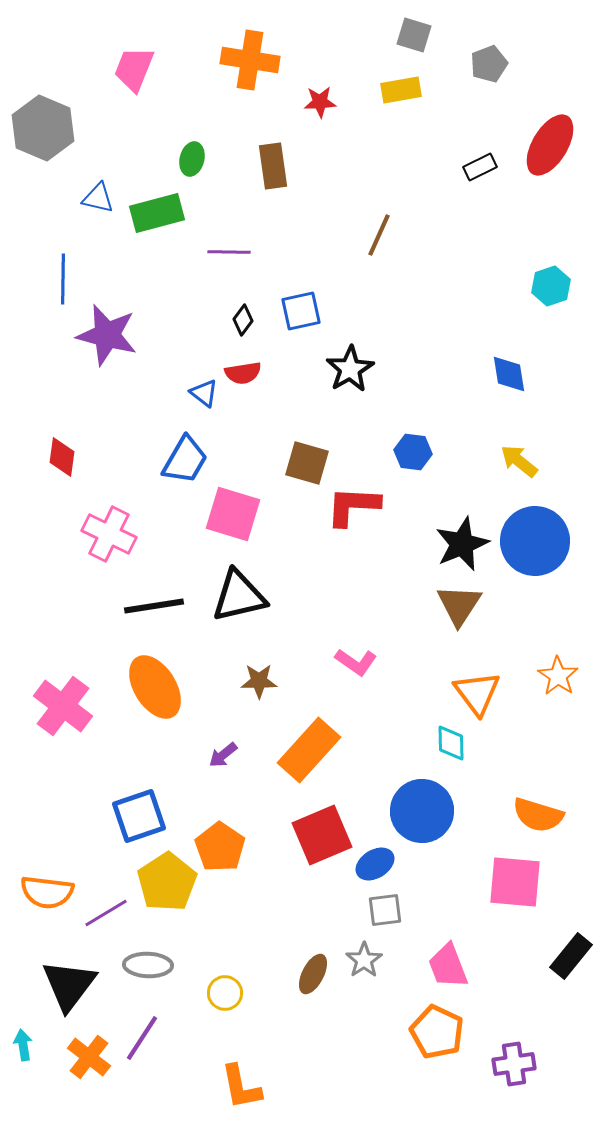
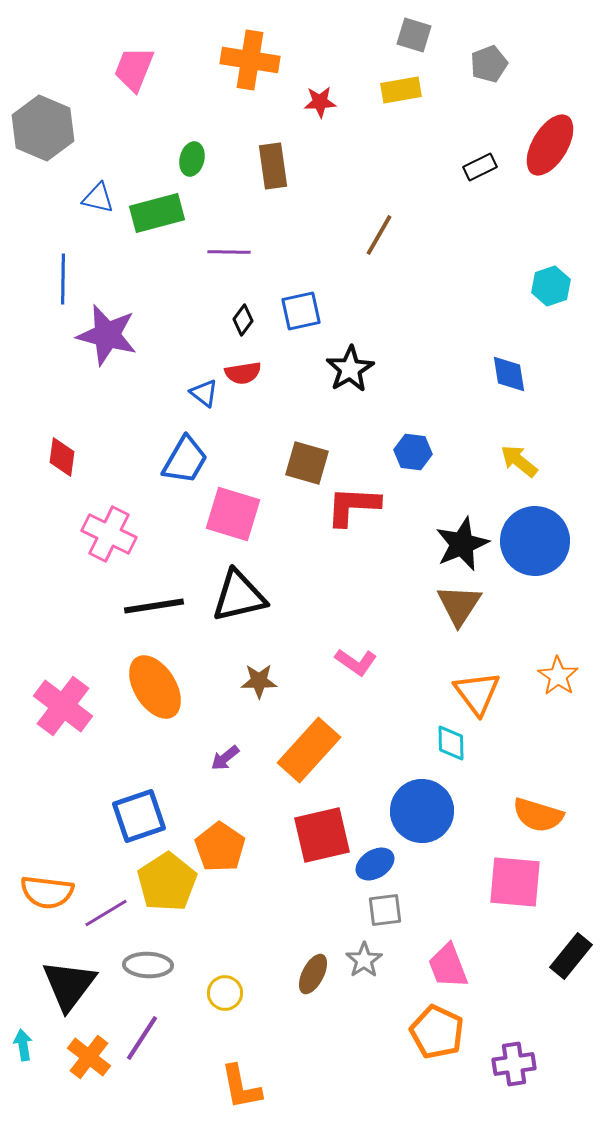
brown line at (379, 235): rotated 6 degrees clockwise
purple arrow at (223, 755): moved 2 px right, 3 px down
red square at (322, 835): rotated 10 degrees clockwise
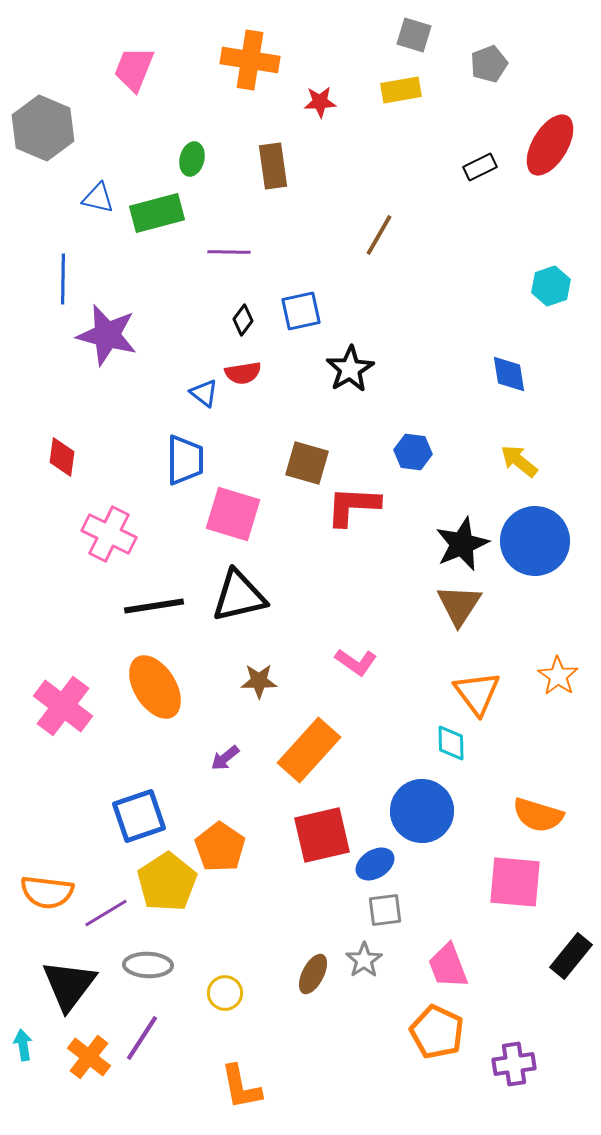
blue trapezoid at (185, 460): rotated 30 degrees counterclockwise
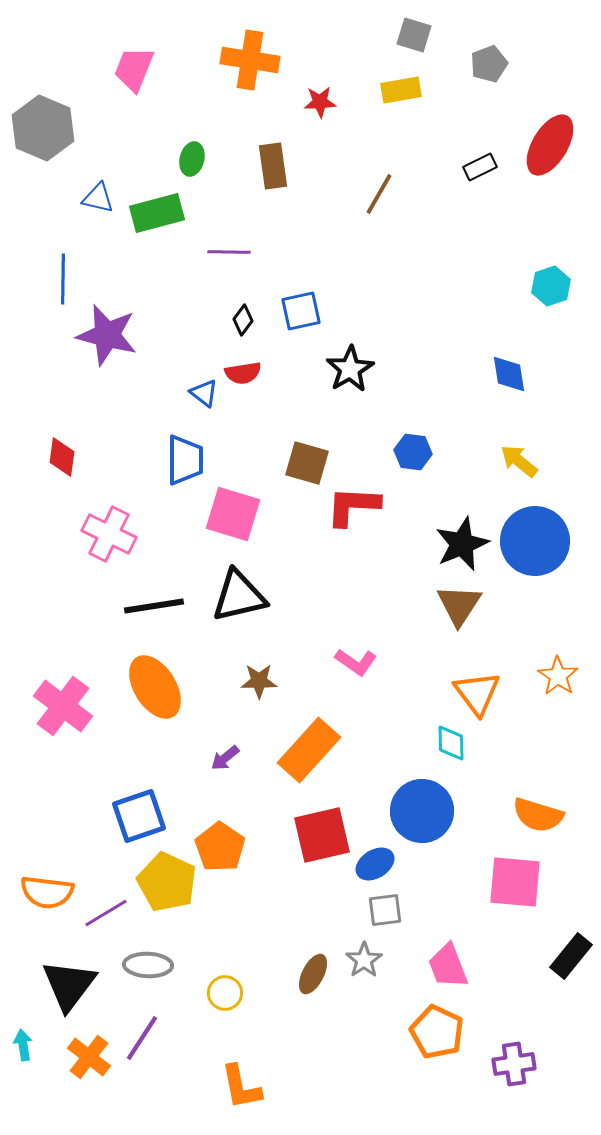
brown line at (379, 235): moved 41 px up
yellow pentagon at (167, 882): rotated 14 degrees counterclockwise
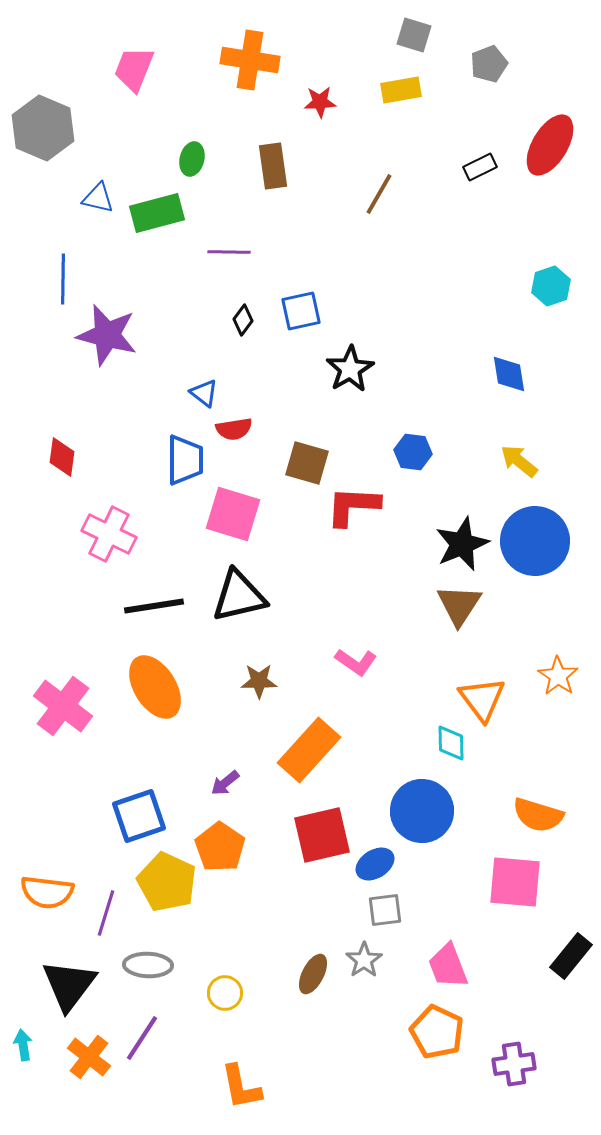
red semicircle at (243, 373): moved 9 px left, 56 px down
orange triangle at (477, 693): moved 5 px right, 6 px down
purple arrow at (225, 758): moved 25 px down
purple line at (106, 913): rotated 42 degrees counterclockwise
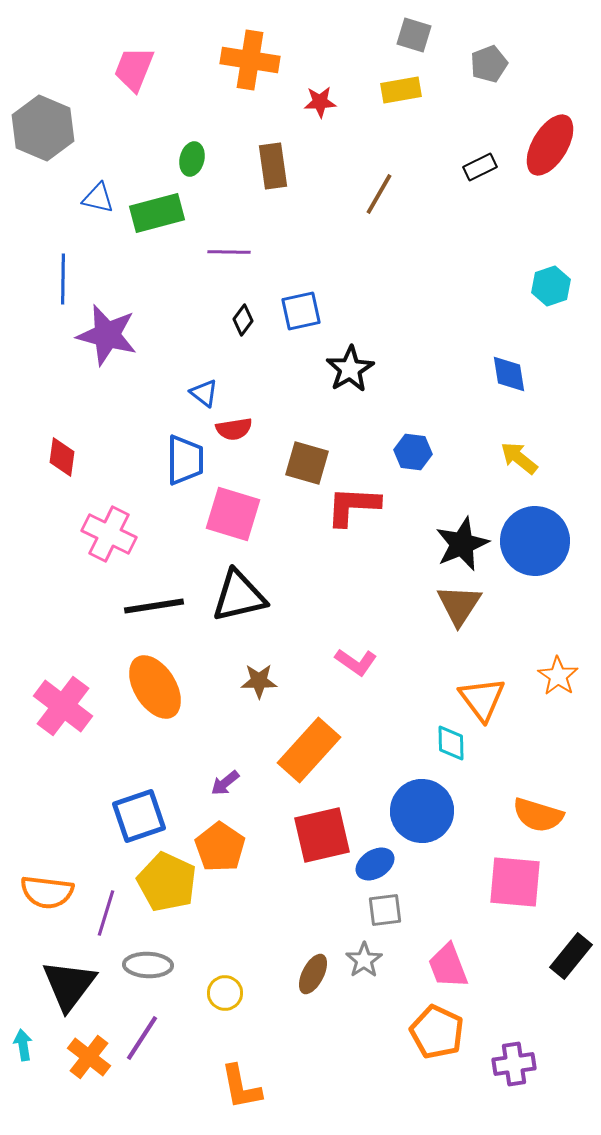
yellow arrow at (519, 461): moved 3 px up
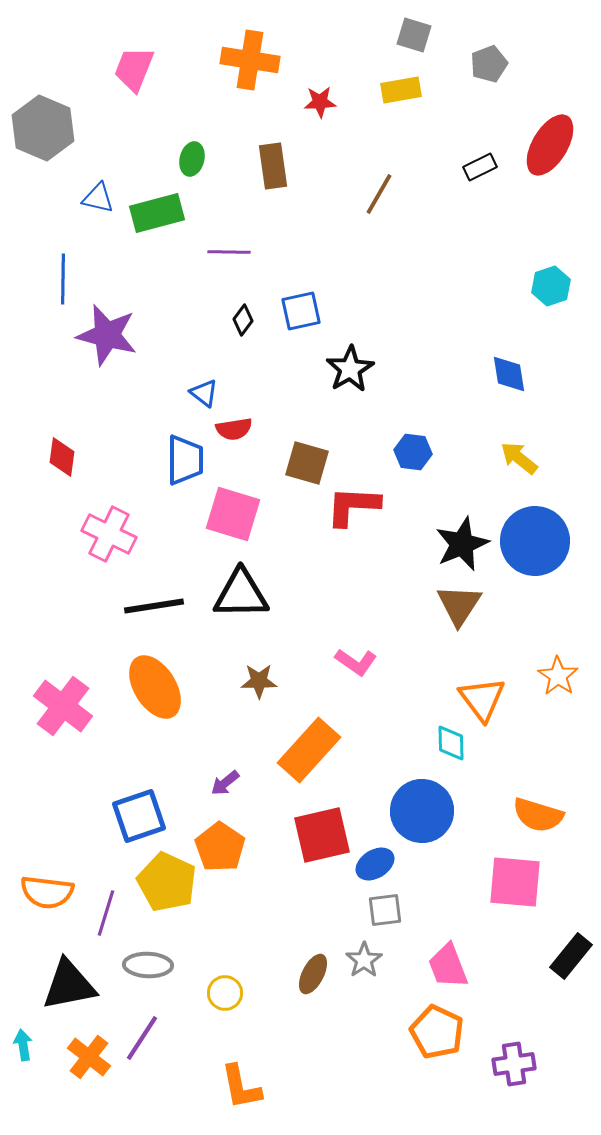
black triangle at (239, 596): moved 2 px right, 2 px up; rotated 12 degrees clockwise
black triangle at (69, 985): rotated 42 degrees clockwise
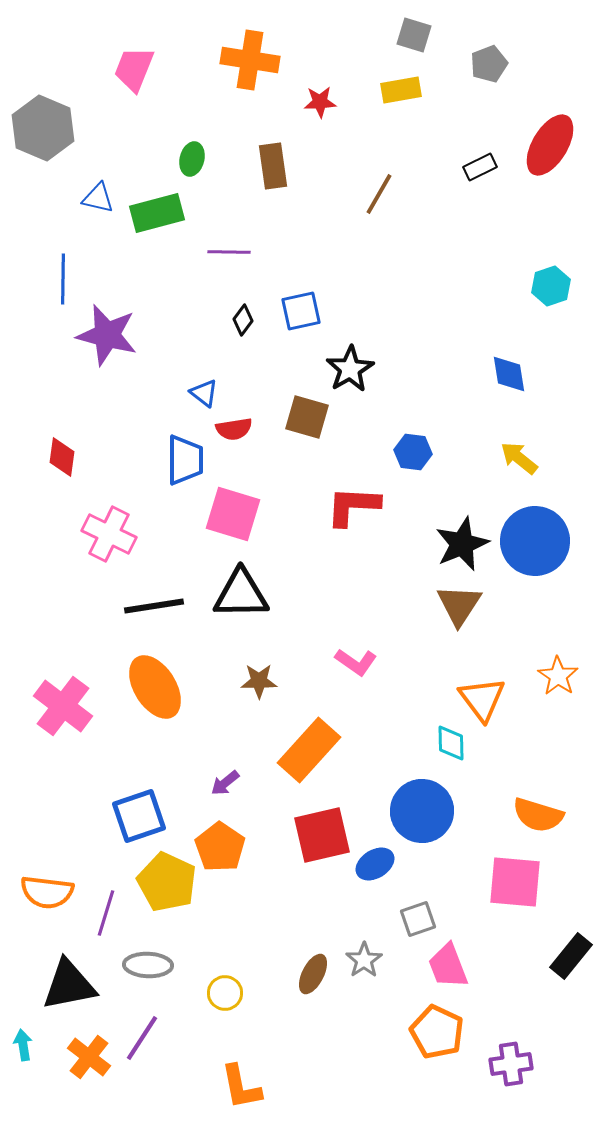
brown square at (307, 463): moved 46 px up
gray square at (385, 910): moved 33 px right, 9 px down; rotated 12 degrees counterclockwise
purple cross at (514, 1064): moved 3 px left
